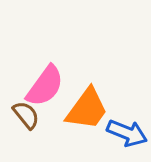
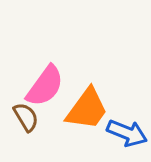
brown semicircle: moved 2 px down; rotated 8 degrees clockwise
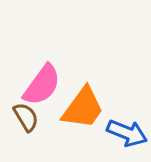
pink semicircle: moved 3 px left, 1 px up
orange trapezoid: moved 4 px left, 1 px up
